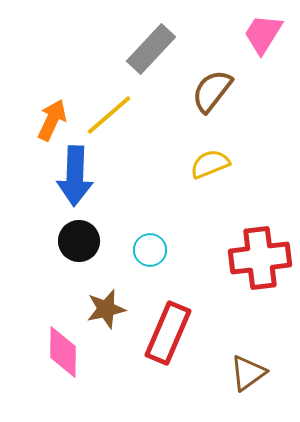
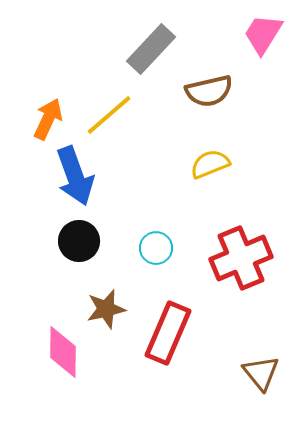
brown semicircle: moved 3 px left; rotated 141 degrees counterclockwise
orange arrow: moved 4 px left, 1 px up
blue arrow: rotated 22 degrees counterclockwise
cyan circle: moved 6 px right, 2 px up
red cross: moved 19 px left; rotated 16 degrees counterclockwise
brown triangle: moved 13 px right; rotated 33 degrees counterclockwise
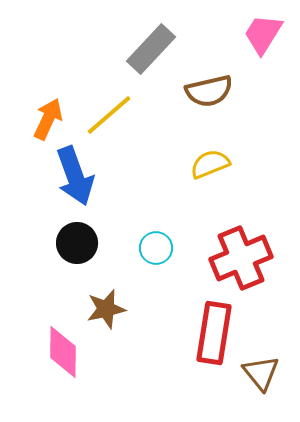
black circle: moved 2 px left, 2 px down
red rectangle: moved 46 px right; rotated 14 degrees counterclockwise
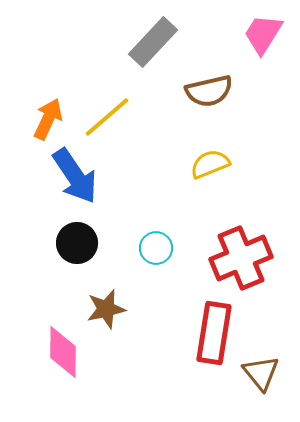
gray rectangle: moved 2 px right, 7 px up
yellow line: moved 2 px left, 2 px down
blue arrow: rotated 14 degrees counterclockwise
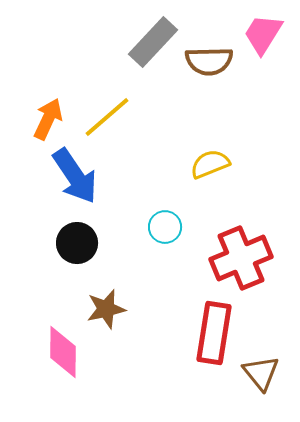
brown semicircle: moved 30 px up; rotated 12 degrees clockwise
cyan circle: moved 9 px right, 21 px up
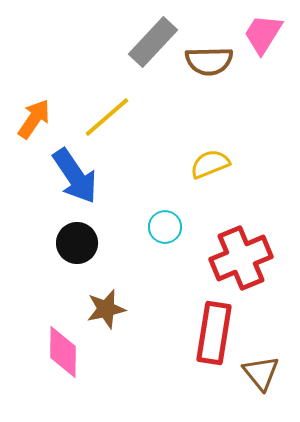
orange arrow: moved 14 px left; rotated 9 degrees clockwise
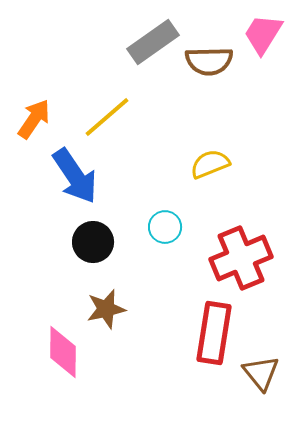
gray rectangle: rotated 12 degrees clockwise
black circle: moved 16 px right, 1 px up
